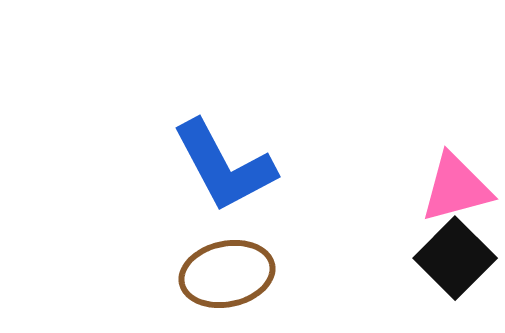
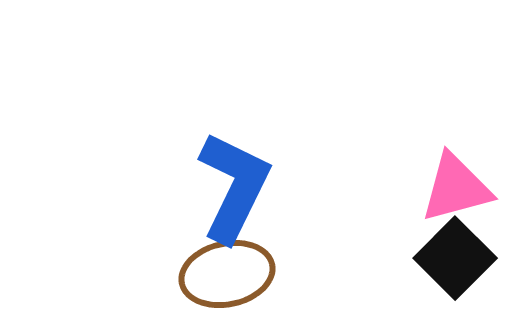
blue L-shape: moved 10 px right, 21 px down; rotated 126 degrees counterclockwise
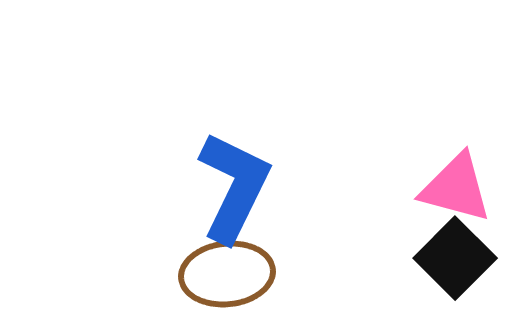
pink triangle: rotated 30 degrees clockwise
brown ellipse: rotated 6 degrees clockwise
